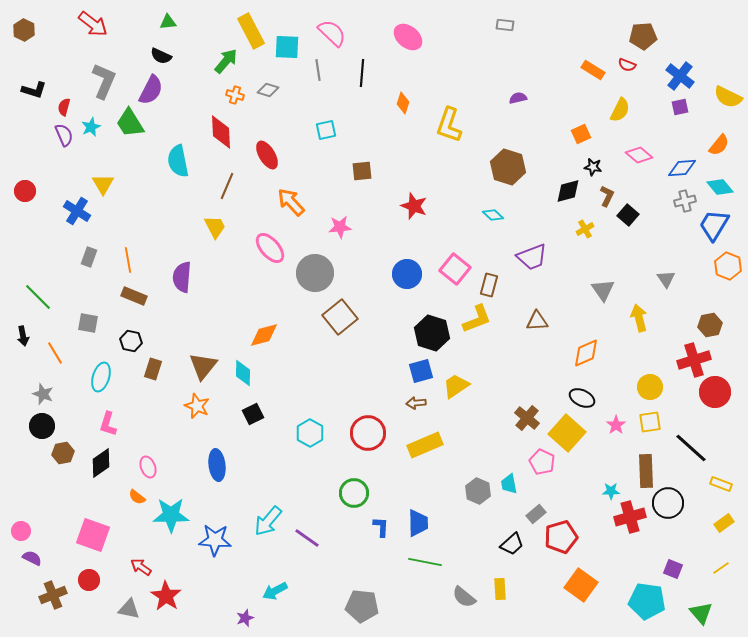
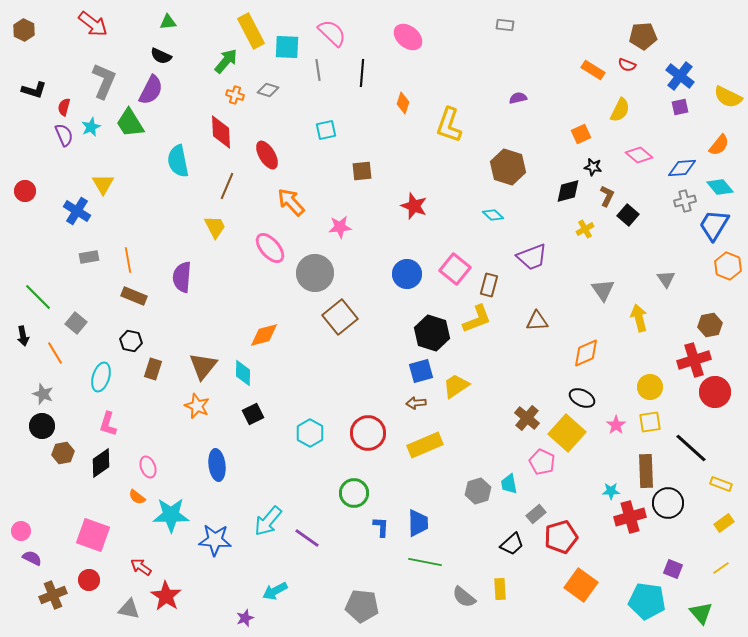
gray rectangle at (89, 257): rotated 60 degrees clockwise
gray square at (88, 323): moved 12 px left; rotated 30 degrees clockwise
gray hexagon at (478, 491): rotated 20 degrees clockwise
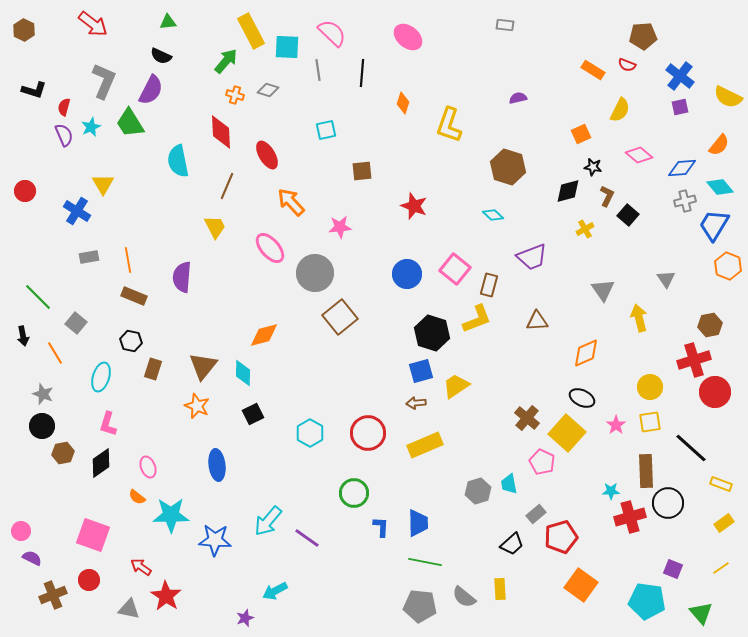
gray pentagon at (362, 606): moved 58 px right
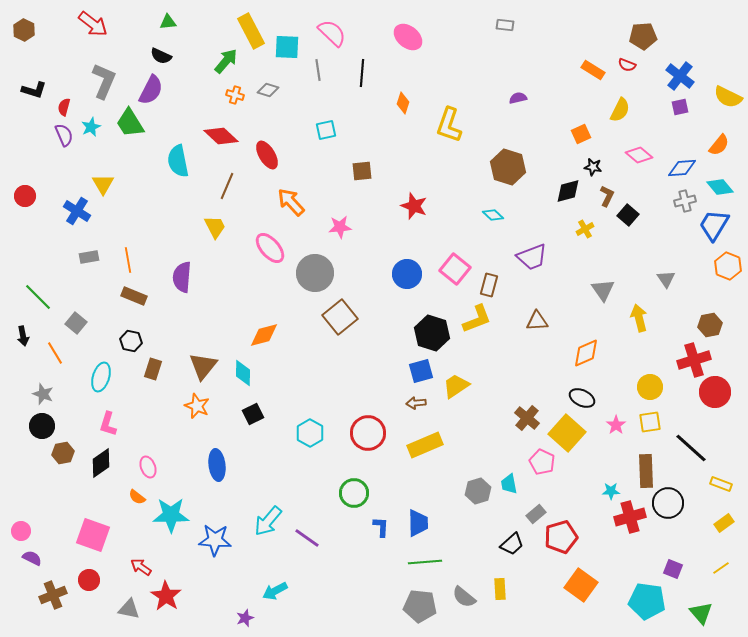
red diamond at (221, 132): moved 4 px down; rotated 44 degrees counterclockwise
red circle at (25, 191): moved 5 px down
green line at (425, 562): rotated 16 degrees counterclockwise
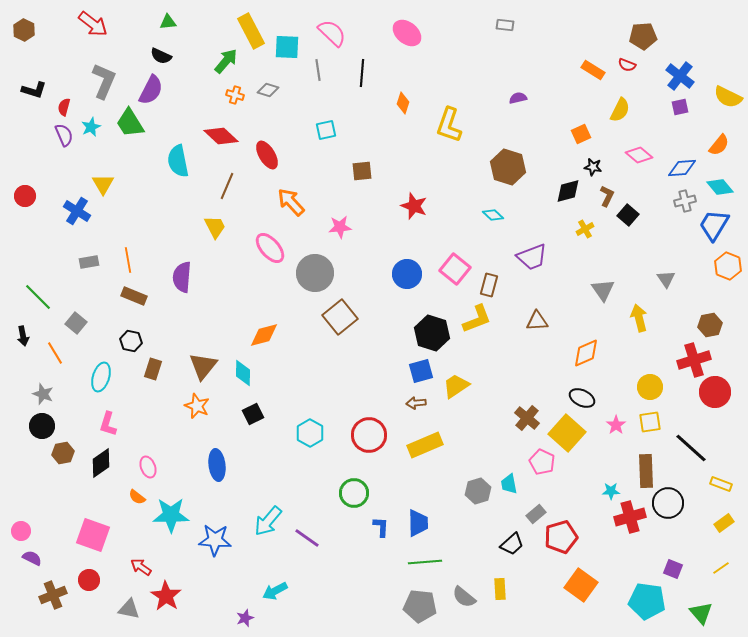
pink ellipse at (408, 37): moved 1 px left, 4 px up
gray rectangle at (89, 257): moved 5 px down
red circle at (368, 433): moved 1 px right, 2 px down
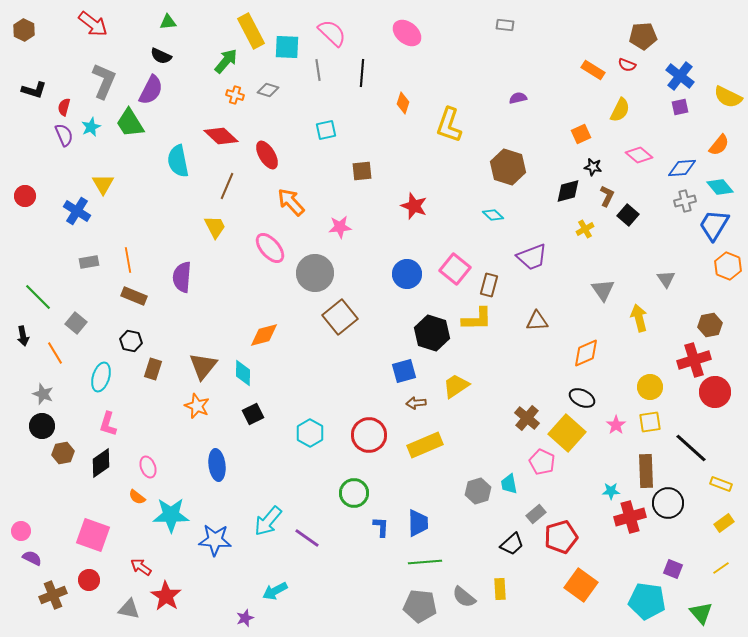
yellow L-shape at (477, 319): rotated 20 degrees clockwise
blue square at (421, 371): moved 17 px left
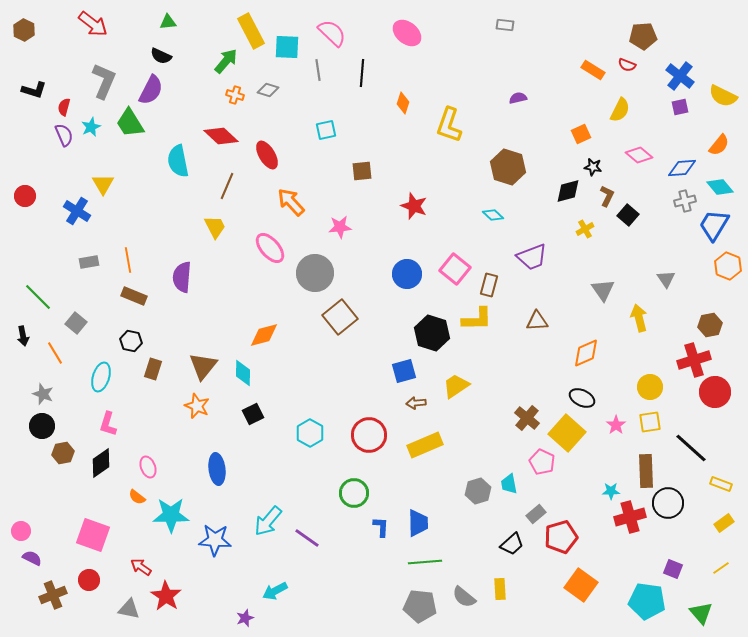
yellow semicircle at (728, 97): moved 5 px left, 1 px up
blue ellipse at (217, 465): moved 4 px down
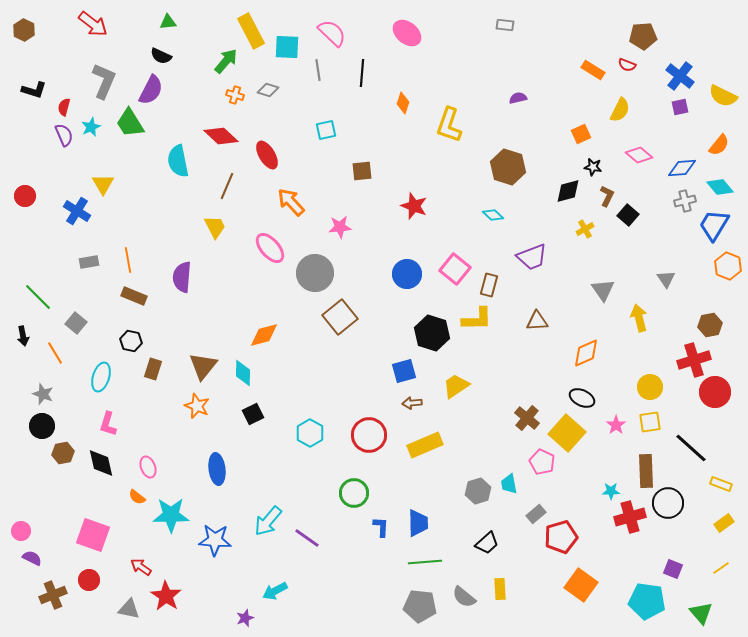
brown arrow at (416, 403): moved 4 px left
black diamond at (101, 463): rotated 68 degrees counterclockwise
black trapezoid at (512, 544): moved 25 px left, 1 px up
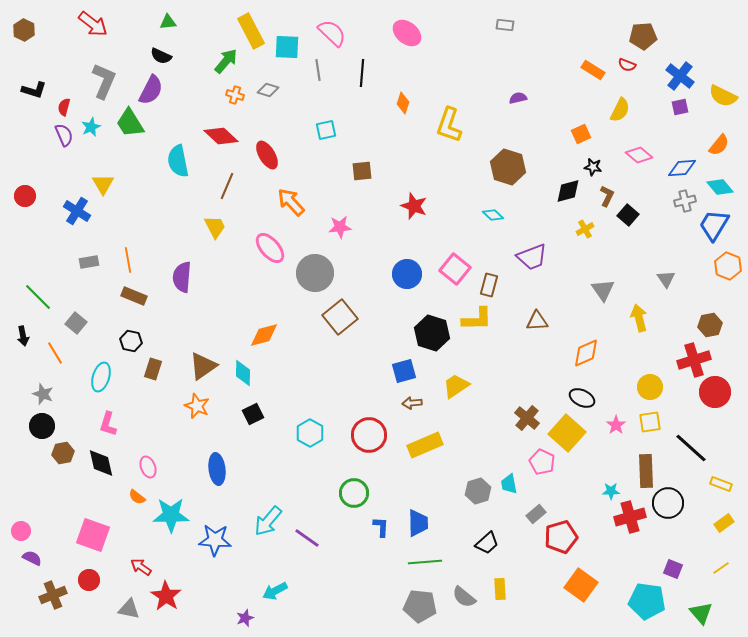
brown triangle at (203, 366): rotated 16 degrees clockwise
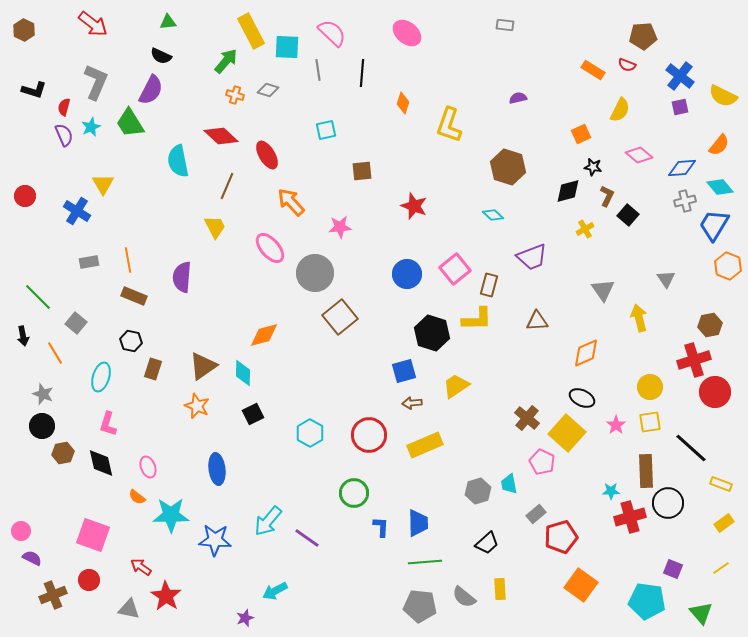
gray L-shape at (104, 81): moved 8 px left, 1 px down
pink square at (455, 269): rotated 12 degrees clockwise
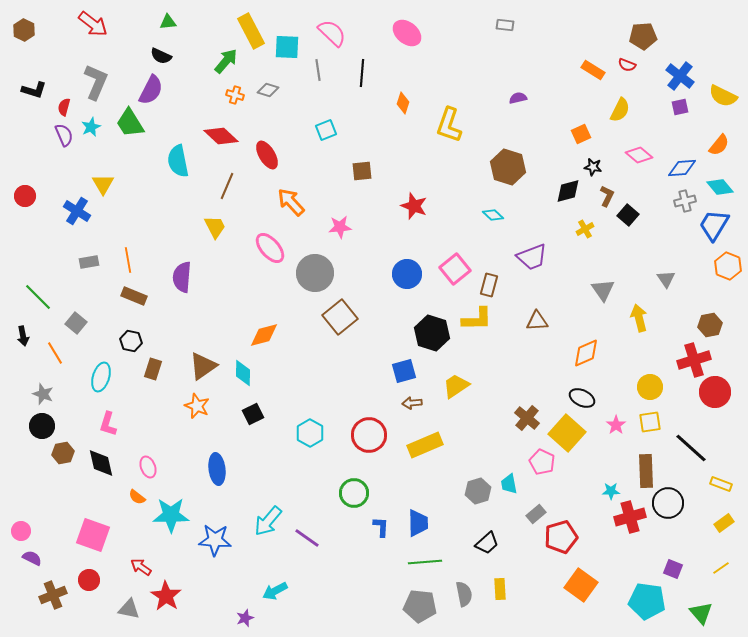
cyan square at (326, 130): rotated 10 degrees counterclockwise
gray semicircle at (464, 597): moved 3 px up; rotated 140 degrees counterclockwise
